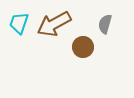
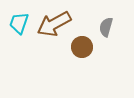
gray semicircle: moved 1 px right, 3 px down
brown circle: moved 1 px left
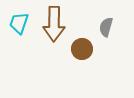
brown arrow: rotated 60 degrees counterclockwise
brown circle: moved 2 px down
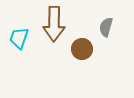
cyan trapezoid: moved 15 px down
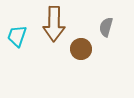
cyan trapezoid: moved 2 px left, 2 px up
brown circle: moved 1 px left
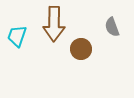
gray semicircle: moved 6 px right; rotated 36 degrees counterclockwise
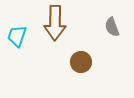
brown arrow: moved 1 px right, 1 px up
brown circle: moved 13 px down
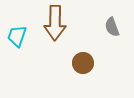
brown circle: moved 2 px right, 1 px down
